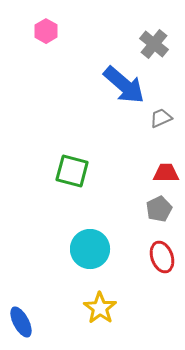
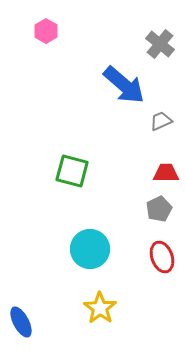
gray cross: moved 6 px right
gray trapezoid: moved 3 px down
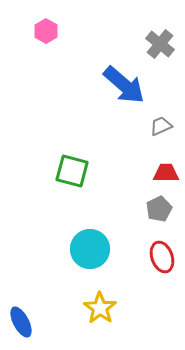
gray trapezoid: moved 5 px down
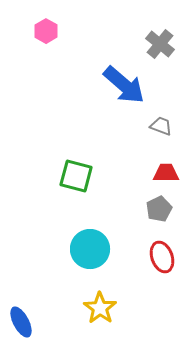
gray trapezoid: rotated 45 degrees clockwise
green square: moved 4 px right, 5 px down
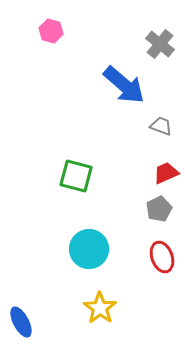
pink hexagon: moved 5 px right; rotated 15 degrees counterclockwise
red trapezoid: rotated 24 degrees counterclockwise
cyan circle: moved 1 px left
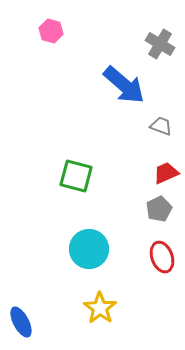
gray cross: rotated 8 degrees counterclockwise
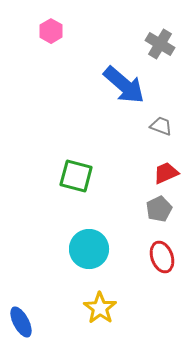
pink hexagon: rotated 15 degrees clockwise
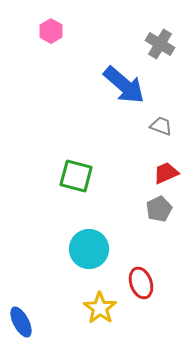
red ellipse: moved 21 px left, 26 px down
